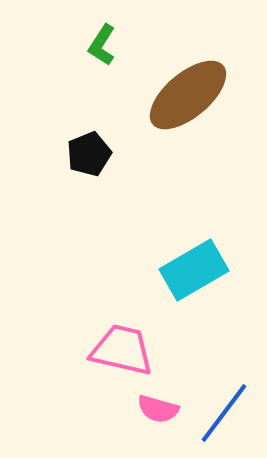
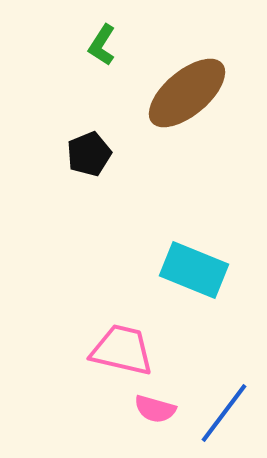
brown ellipse: moved 1 px left, 2 px up
cyan rectangle: rotated 52 degrees clockwise
pink semicircle: moved 3 px left
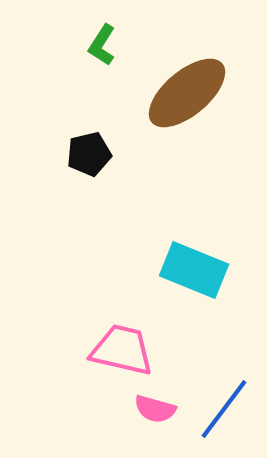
black pentagon: rotated 9 degrees clockwise
blue line: moved 4 px up
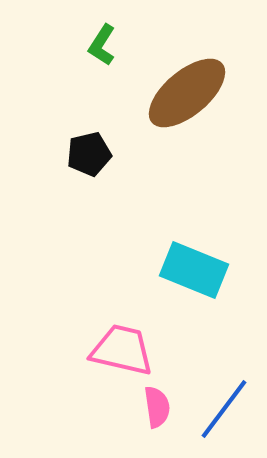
pink semicircle: moved 2 px right, 2 px up; rotated 114 degrees counterclockwise
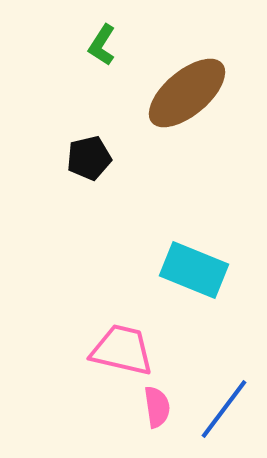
black pentagon: moved 4 px down
